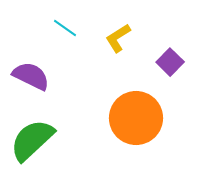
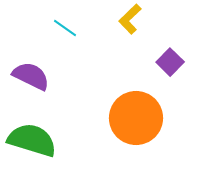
yellow L-shape: moved 12 px right, 19 px up; rotated 12 degrees counterclockwise
green semicircle: rotated 60 degrees clockwise
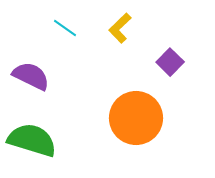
yellow L-shape: moved 10 px left, 9 px down
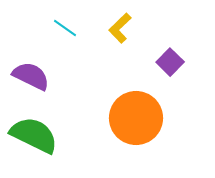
green semicircle: moved 2 px right, 5 px up; rotated 9 degrees clockwise
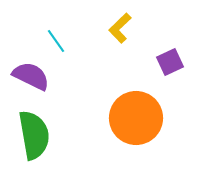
cyan line: moved 9 px left, 13 px down; rotated 20 degrees clockwise
purple square: rotated 20 degrees clockwise
green semicircle: rotated 54 degrees clockwise
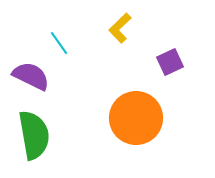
cyan line: moved 3 px right, 2 px down
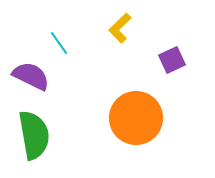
purple square: moved 2 px right, 2 px up
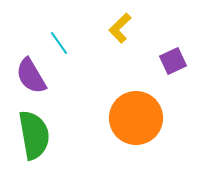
purple square: moved 1 px right, 1 px down
purple semicircle: rotated 147 degrees counterclockwise
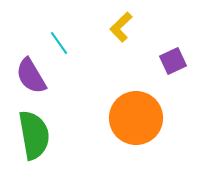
yellow L-shape: moved 1 px right, 1 px up
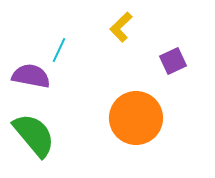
cyan line: moved 7 px down; rotated 60 degrees clockwise
purple semicircle: rotated 132 degrees clockwise
green semicircle: rotated 30 degrees counterclockwise
